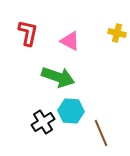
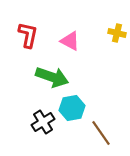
red L-shape: moved 2 px down
green arrow: moved 6 px left
cyan hexagon: moved 1 px right, 3 px up; rotated 15 degrees counterclockwise
brown line: rotated 12 degrees counterclockwise
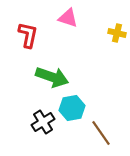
pink triangle: moved 2 px left, 23 px up; rotated 10 degrees counterclockwise
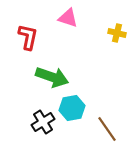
red L-shape: moved 2 px down
brown line: moved 6 px right, 4 px up
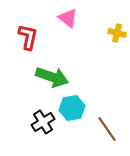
pink triangle: rotated 20 degrees clockwise
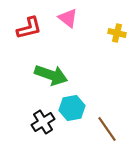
red L-shape: moved 1 px right, 9 px up; rotated 64 degrees clockwise
green arrow: moved 1 px left, 2 px up
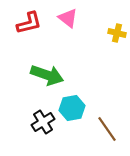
red L-shape: moved 5 px up
green arrow: moved 4 px left
